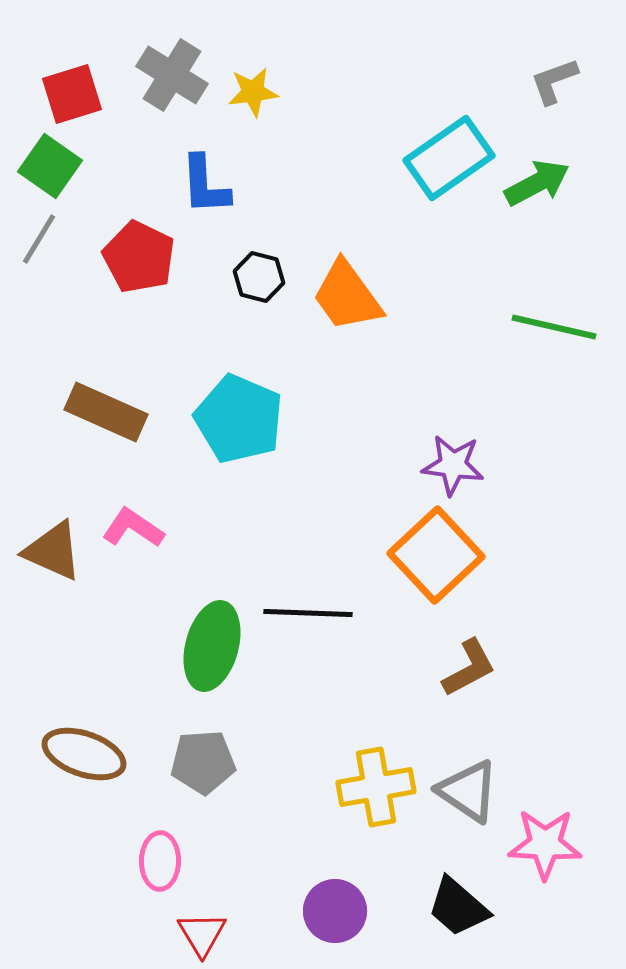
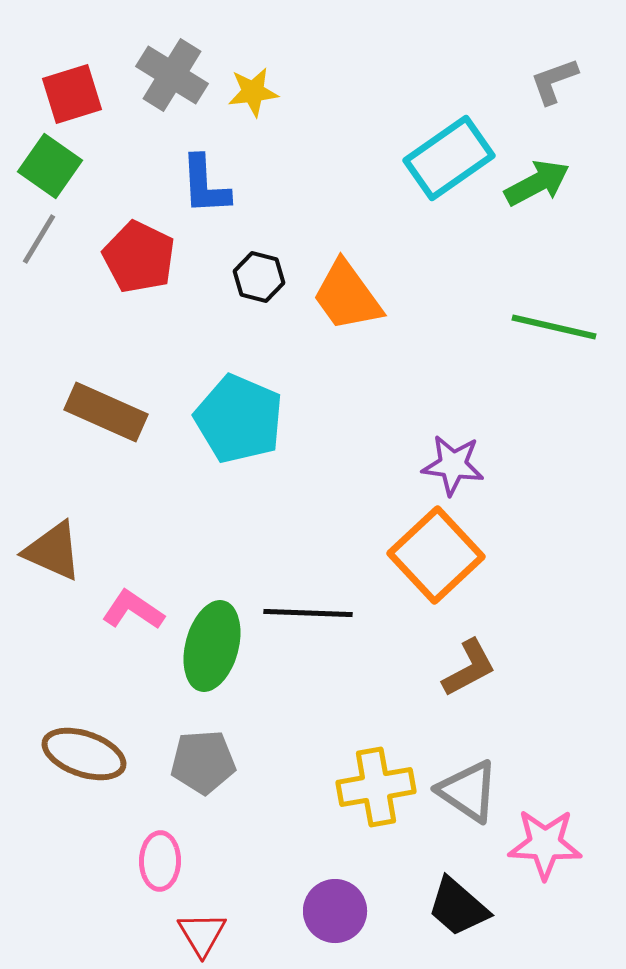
pink L-shape: moved 82 px down
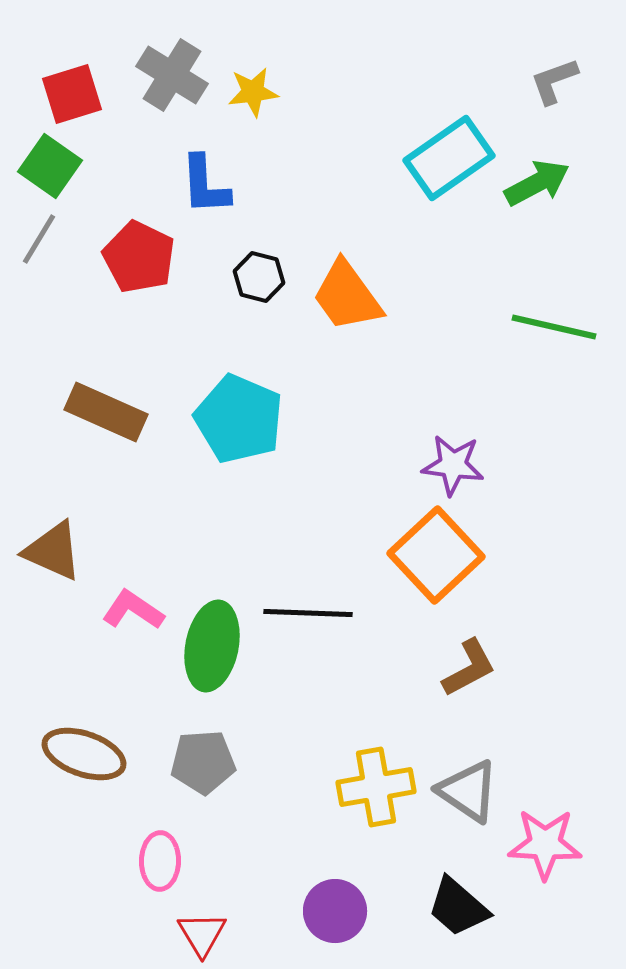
green ellipse: rotated 4 degrees counterclockwise
